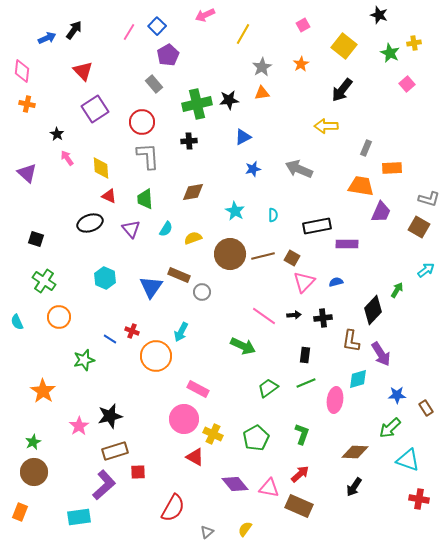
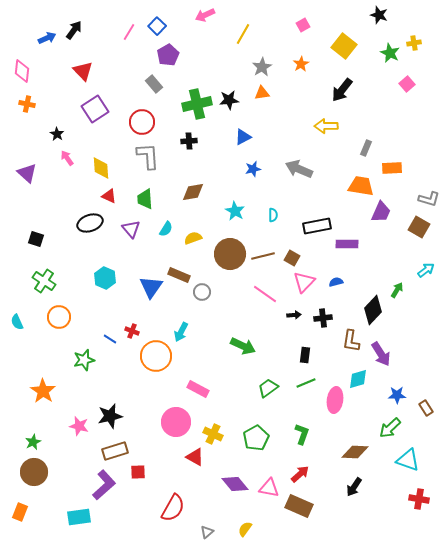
pink line at (264, 316): moved 1 px right, 22 px up
pink circle at (184, 419): moved 8 px left, 3 px down
pink star at (79, 426): rotated 24 degrees counterclockwise
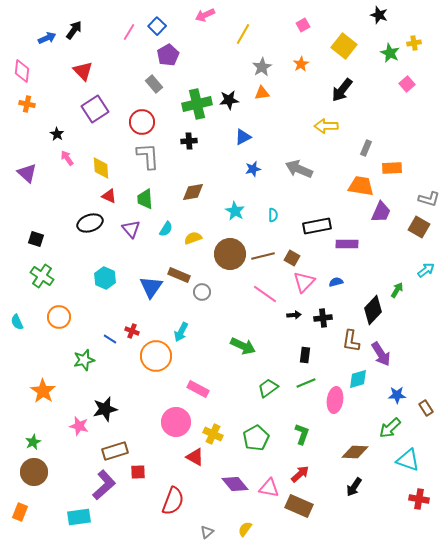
green cross at (44, 281): moved 2 px left, 5 px up
black star at (110, 416): moved 5 px left, 7 px up
red semicircle at (173, 508): moved 7 px up; rotated 8 degrees counterclockwise
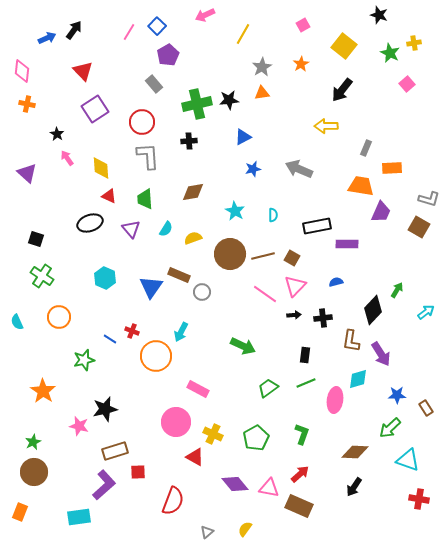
cyan arrow at (426, 270): moved 42 px down
pink triangle at (304, 282): moved 9 px left, 4 px down
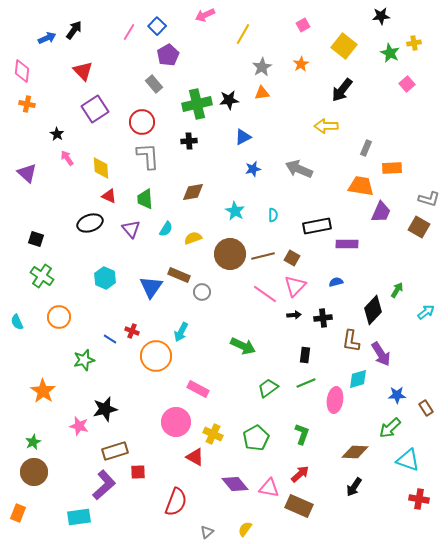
black star at (379, 15): moved 2 px right, 1 px down; rotated 24 degrees counterclockwise
red semicircle at (173, 501): moved 3 px right, 1 px down
orange rectangle at (20, 512): moved 2 px left, 1 px down
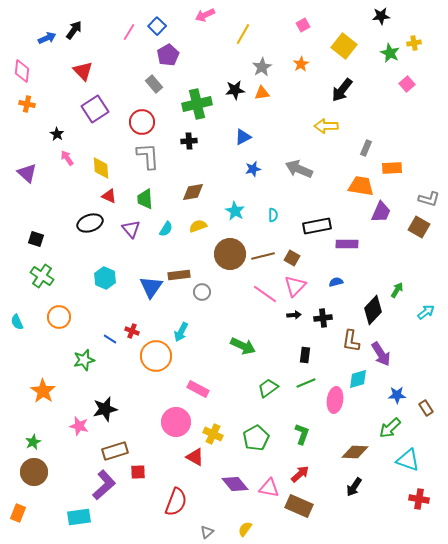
black star at (229, 100): moved 6 px right, 10 px up
yellow semicircle at (193, 238): moved 5 px right, 12 px up
brown rectangle at (179, 275): rotated 30 degrees counterclockwise
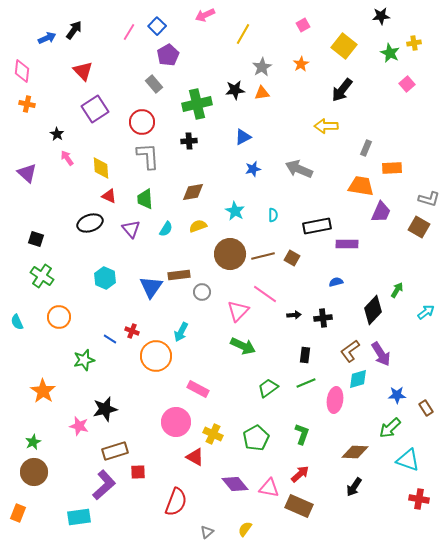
pink triangle at (295, 286): moved 57 px left, 25 px down
brown L-shape at (351, 341): moved 1 px left, 10 px down; rotated 45 degrees clockwise
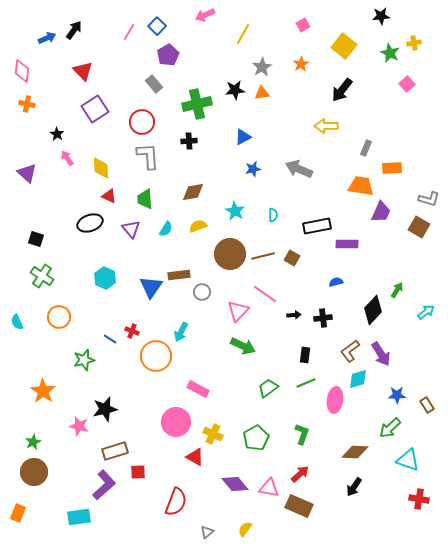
brown rectangle at (426, 408): moved 1 px right, 3 px up
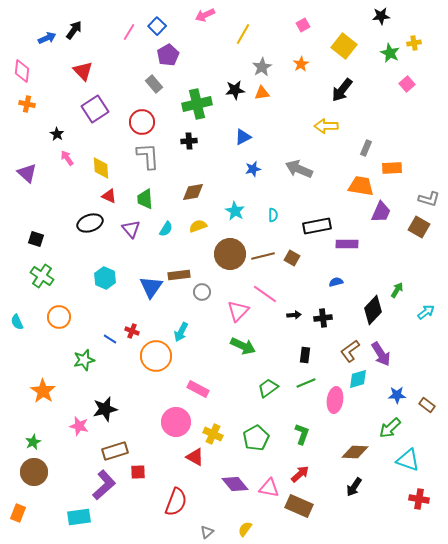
brown rectangle at (427, 405): rotated 21 degrees counterclockwise
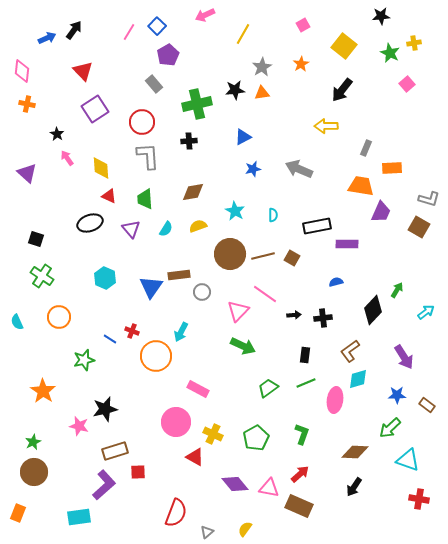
purple arrow at (381, 354): moved 23 px right, 3 px down
red semicircle at (176, 502): moved 11 px down
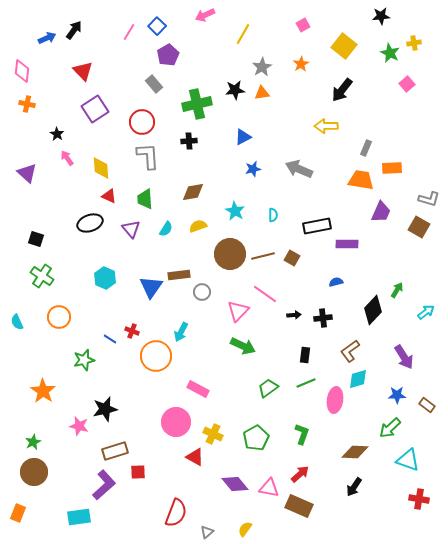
orange trapezoid at (361, 186): moved 6 px up
